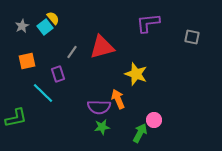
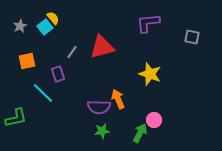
gray star: moved 2 px left
yellow star: moved 14 px right
green star: moved 4 px down
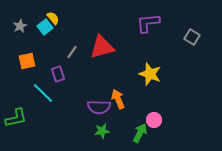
gray square: rotated 21 degrees clockwise
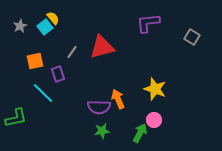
orange square: moved 8 px right
yellow star: moved 5 px right, 15 px down
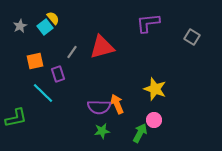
orange arrow: moved 1 px left, 5 px down
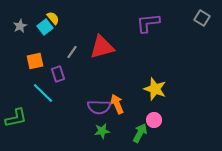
gray square: moved 10 px right, 19 px up
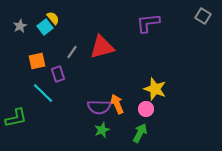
gray square: moved 1 px right, 2 px up
orange square: moved 2 px right
pink circle: moved 8 px left, 11 px up
green star: moved 1 px up; rotated 14 degrees counterclockwise
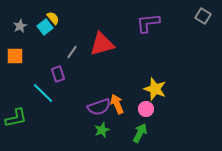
red triangle: moved 3 px up
orange square: moved 22 px left, 5 px up; rotated 12 degrees clockwise
purple semicircle: rotated 20 degrees counterclockwise
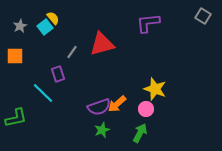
orange arrow: rotated 108 degrees counterclockwise
